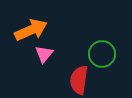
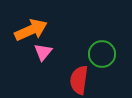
pink triangle: moved 1 px left, 2 px up
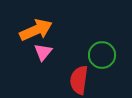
orange arrow: moved 5 px right
green circle: moved 1 px down
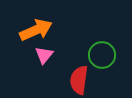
pink triangle: moved 1 px right, 3 px down
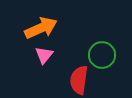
orange arrow: moved 5 px right, 2 px up
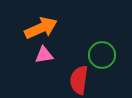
pink triangle: rotated 42 degrees clockwise
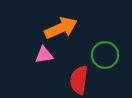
orange arrow: moved 20 px right
green circle: moved 3 px right
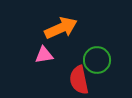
green circle: moved 8 px left, 5 px down
red semicircle: rotated 20 degrees counterclockwise
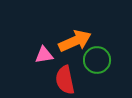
orange arrow: moved 14 px right, 13 px down
red semicircle: moved 14 px left
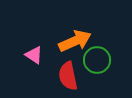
pink triangle: moved 10 px left; rotated 42 degrees clockwise
red semicircle: moved 3 px right, 4 px up
